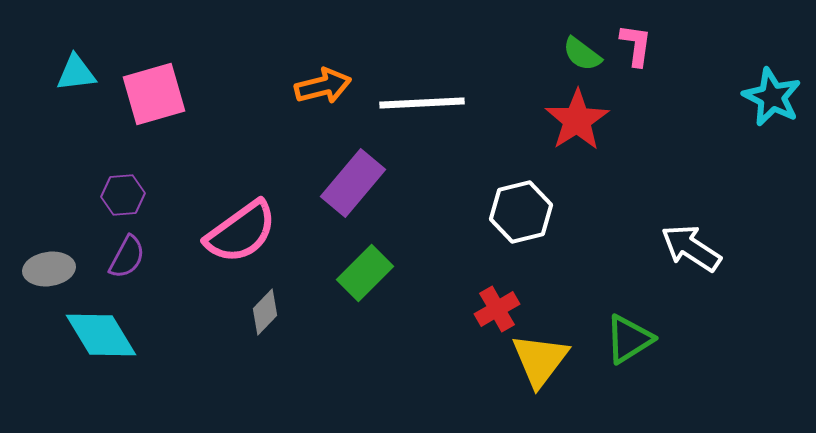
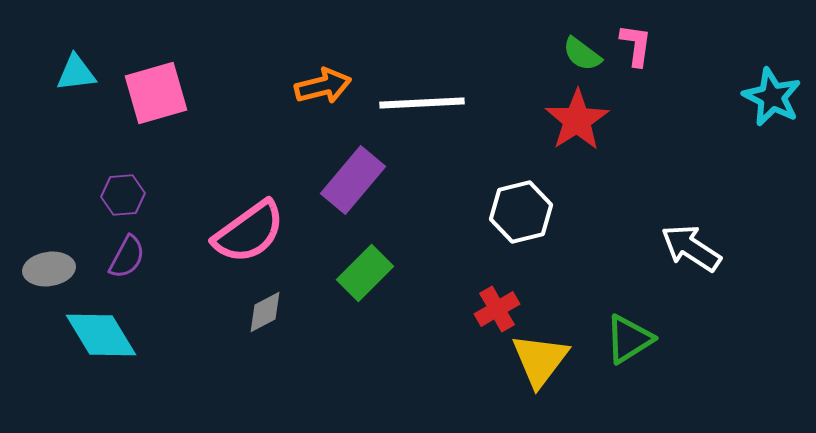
pink square: moved 2 px right, 1 px up
purple rectangle: moved 3 px up
pink semicircle: moved 8 px right
gray diamond: rotated 18 degrees clockwise
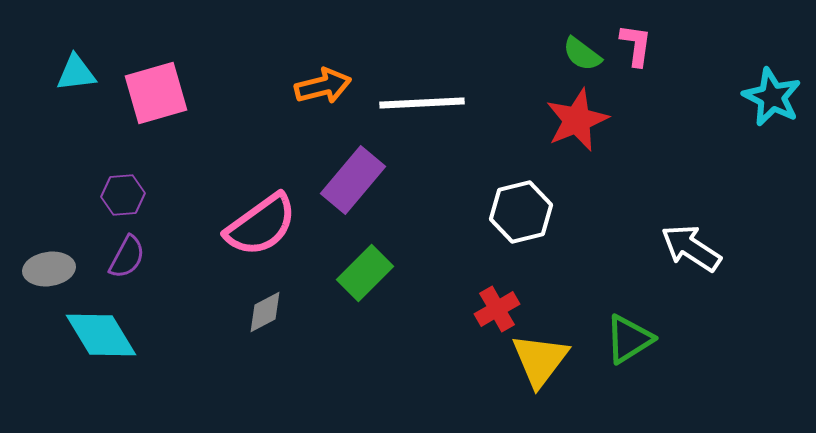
red star: rotated 10 degrees clockwise
pink semicircle: moved 12 px right, 7 px up
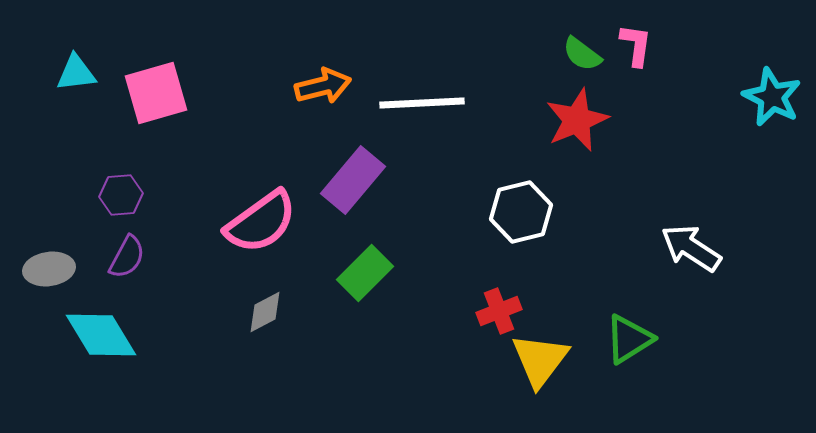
purple hexagon: moved 2 px left
pink semicircle: moved 3 px up
red cross: moved 2 px right, 2 px down; rotated 9 degrees clockwise
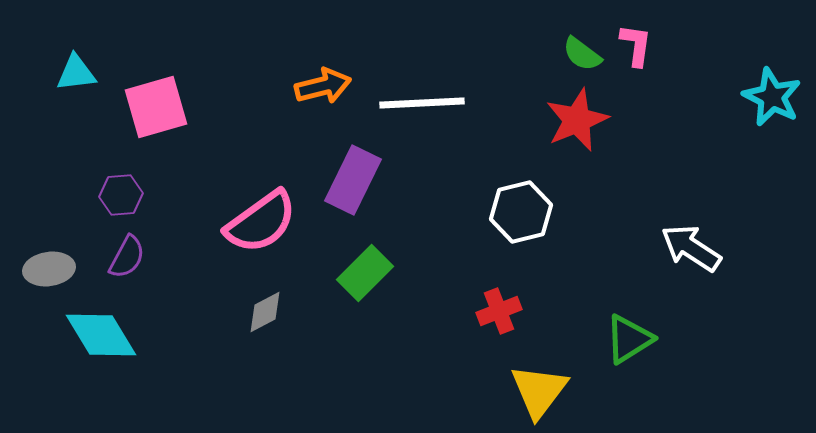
pink square: moved 14 px down
purple rectangle: rotated 14 degrees counterclockwise
yellow triangle: moved 1 px left, 31 px down
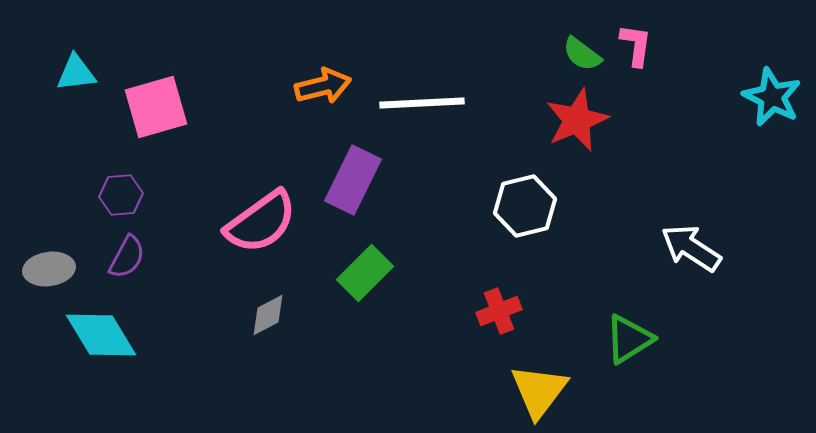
white hexagon: moved 4 px right, 6 px up
gray diamond: moved 3 px right, 3 px down
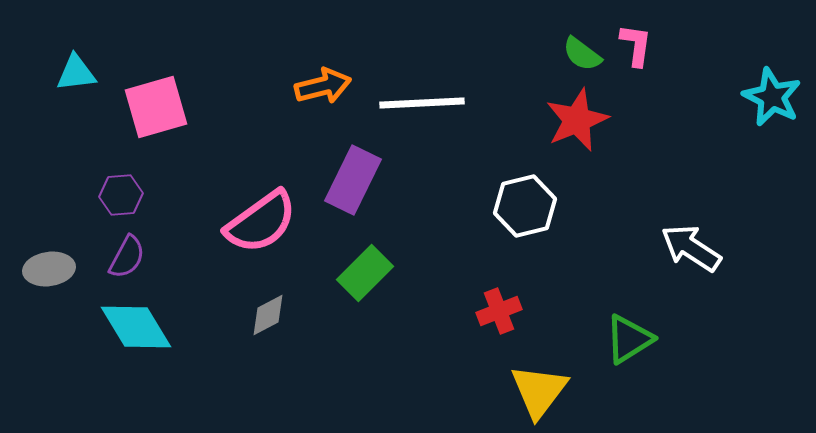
cyan diamond: moved 35 px right, 8 px up
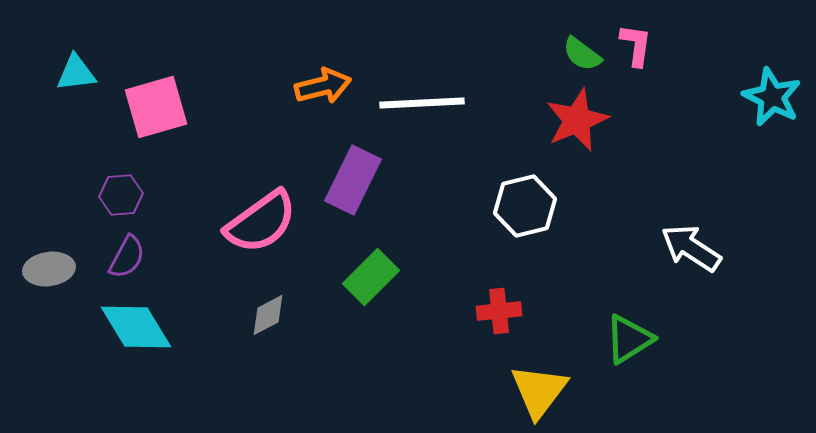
green rectangle: moved 6 px right, 4 px down
red cross: rotated 15 degrees clockwise
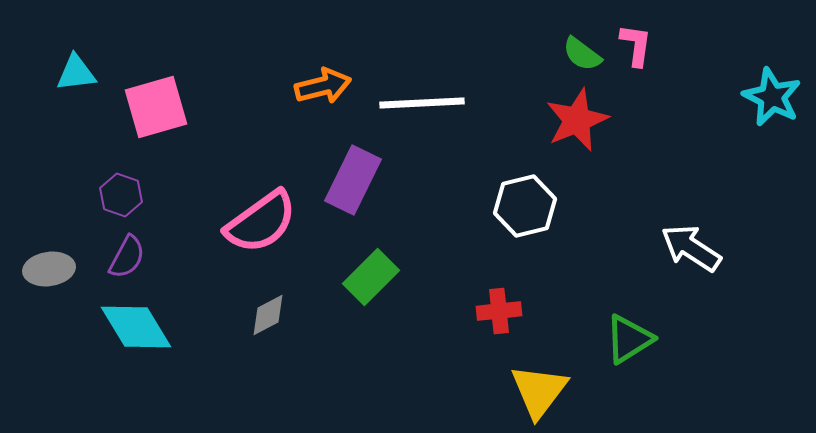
purple hexagon: rotated 24 degrees clockwise
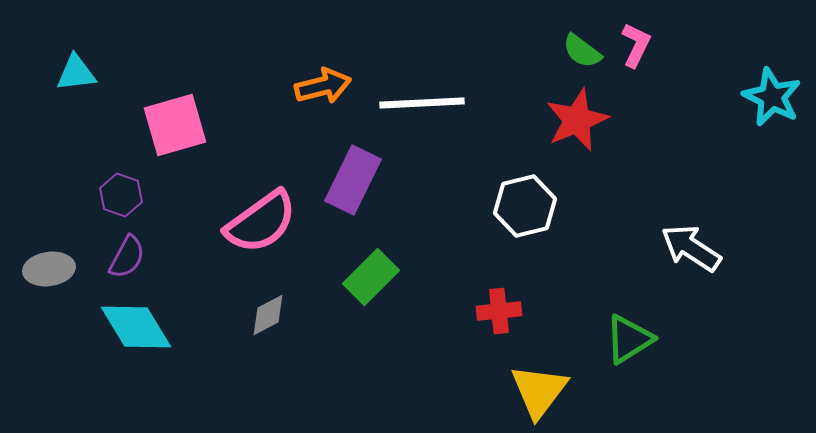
pink L-shape: rotated 18 degrees clockwise
green semicircle: moved 3 px up
pink square: moved 19 px right, 18 px down
